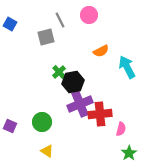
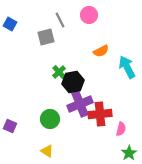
green circle: moved 8 px right, 3 px up
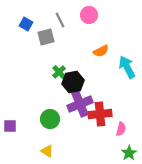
blue square: moved 16 px right
purple square: rotated 24 degrees counterclockwise
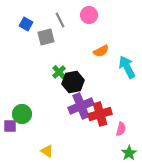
purple cross: moved 1 px right, 2 px down
red cross: rotated 10 degrees counterclockwise
green circle: moved 28 px left, 5 px up
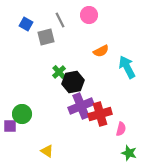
green star: rotated 21 degrees counterclockwise
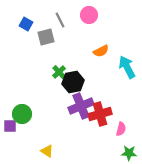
green star: rotated 14 degrees counterclockwise
